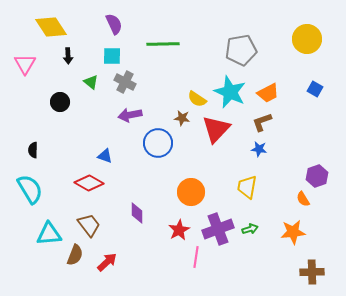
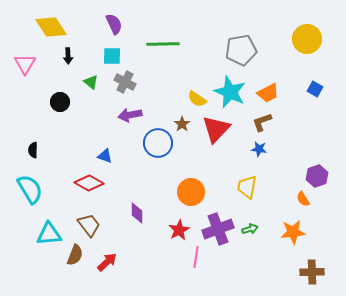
brown star: moved 6 px down; rotated 28 degrees clockwise
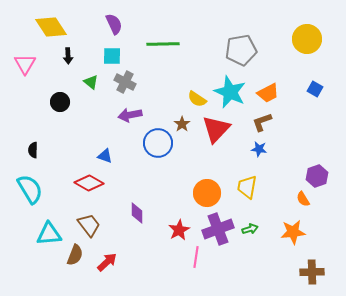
orange circle: moved 16 px right, 1 px down
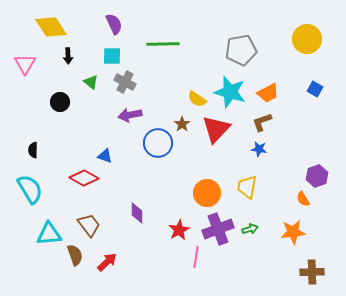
cyan star: rotated 8 degrees counterclockwise
red diamond: moved 5 px left, 5 px up
brown semicircle: rotated 40 degrees counterclockwise
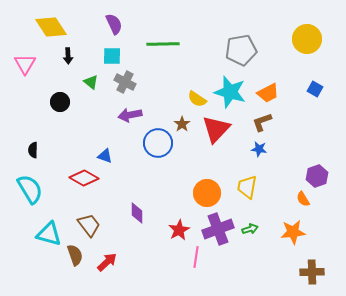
cyan triangle: rotated 20 degrees clockwise
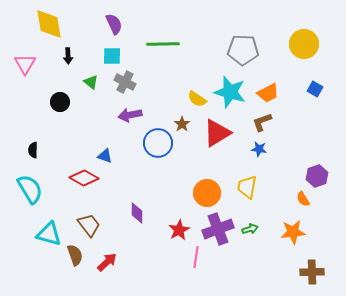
yellow diamond: moved 2 px left, 3 px up; rotated 24 degrees clockwise
yellow circle: moved 3 px left, 5 px down
gray pentagon: moved 2 px right; rotated 12 degrees clockwise
red triangle: moved 1 px right, 4 px down; rotated 16 degrees clockwise
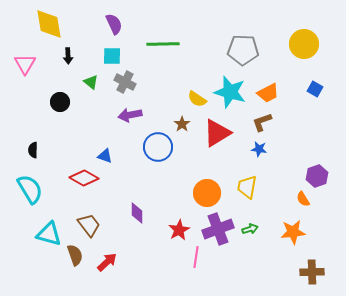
blue circle: moved 4 px down
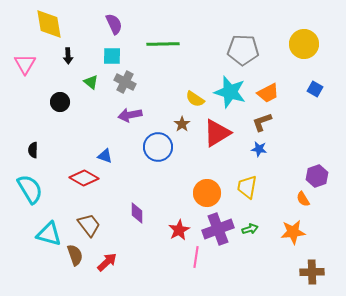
yellow semicircle: moved 2 px left
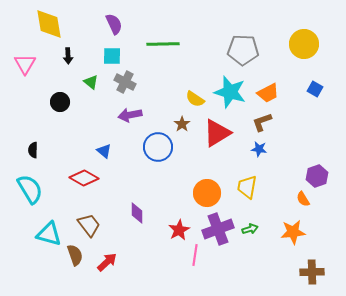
blue triangle: moved 1 px left, 5 px up; rotated 21 degrees clockwise
pink line: moved 1 px left, 2 px up
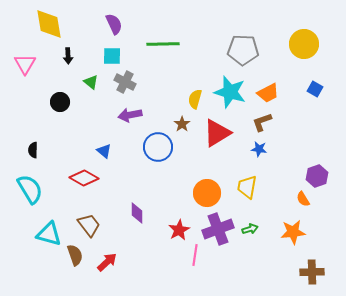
yellow semicircle: rotated 72 degrees clockwise
